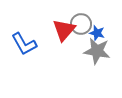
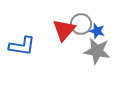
blue star: moved 2 px up
blue L-shape: moved 2 px left, 2 px down; rotated 52 degrees counterclockwise
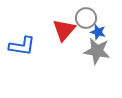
gray circle: moved 5 px right, 6 px up
blue star: moved 1 px right, 1 px down
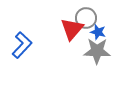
red triangle: moved 8 px right, 1 px up
blue L-shape: moved 1 px up; rotated 56 degrees counterclockwise
gray star: rotated 8 degrees counterclockwise
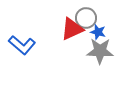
red triangle: rotated 25 degrees clockwise
blue L-shape: rotated 88 degrees clockwise
gray star: moved 3 px right
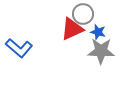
gray circle: moved 3 px left, 4 px up
blue L-shape: moved 3 px left, 3 px down
gray star: moved 1 px right
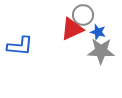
gray circle: moved 1 px down
blue L-shape: moved 1 px right, 2 px up; rotated 36 degrees counterclockwise
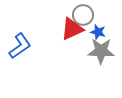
blue L-shape: rotated 40 degrees counterclockwise
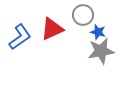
red triangle: moved 20 px left
blue L-shape: moved 9 px up
gray star: rotated 12 degrees counterclockwise
